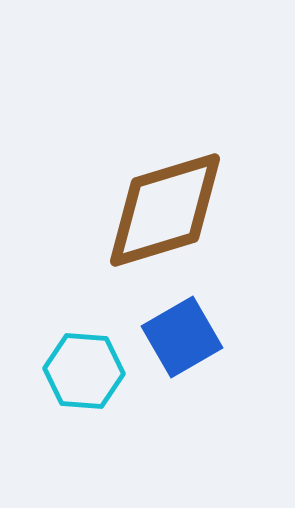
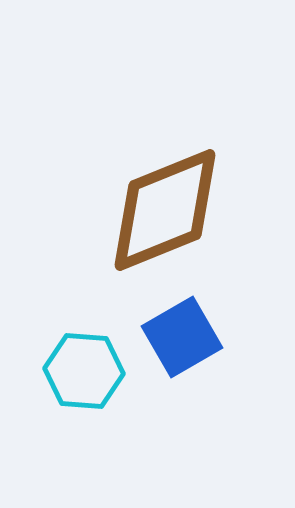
brown diamond: rotated 5 degrees counterclockwise
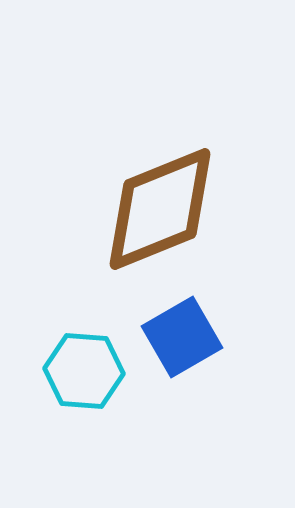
brown diamond: moved 5 px left, 1 px up
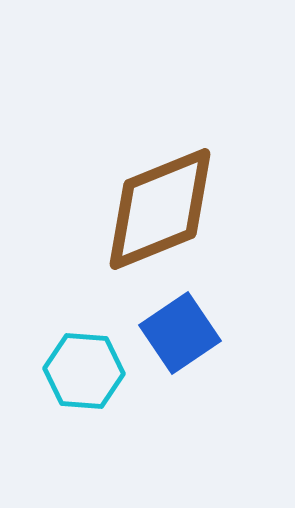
blue square: moved 2 px left, 4 px up; rotated 4 degrees counterclockwise
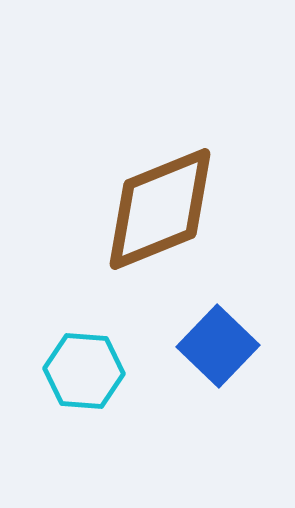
blue square: moved 38 px right, 13 px down; rotated 12 degrees counterclockwise
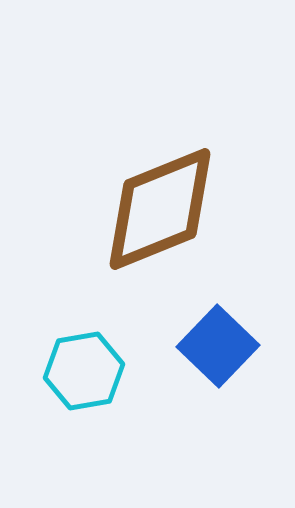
cyan hexagon: rotated 14 degrees counterclockwise
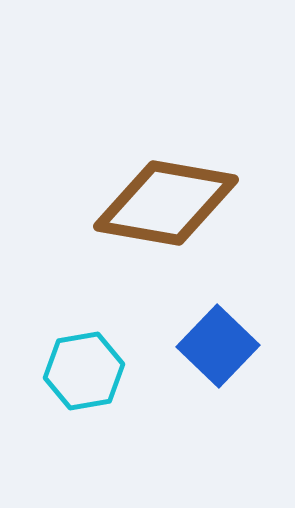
brown diamond: moved 6 px right, 6 px up; rotated 32 degrees clockwise
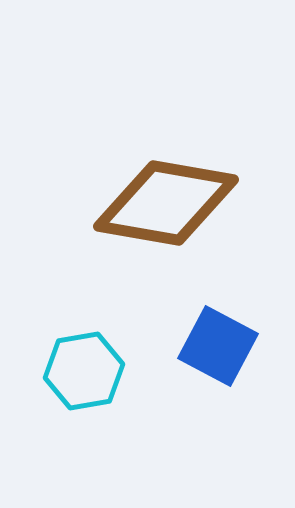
blue square: rotated 16 degrees counterclockwise
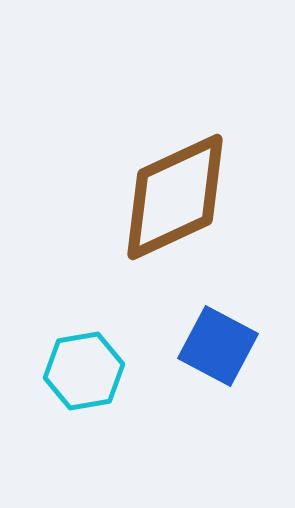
brown diamond: moved 9 px right, 6 px up; rotated 35 degrees counterclockwise
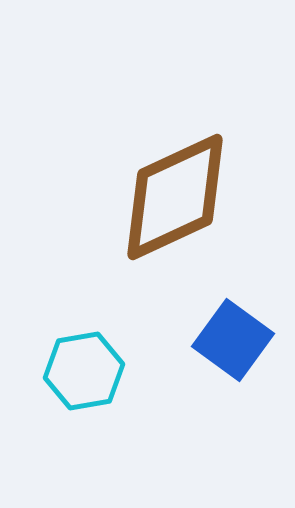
blue square: moved 15 px right, 6 px up; rotated 8 degrees clockwise
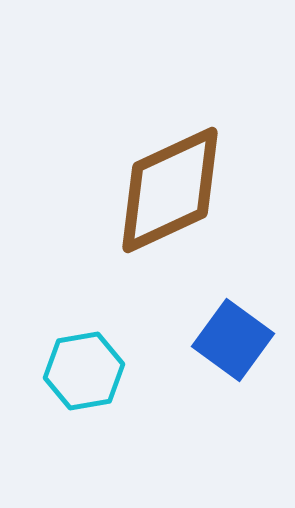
brown diamond: moved 5 px left, 7 px up
